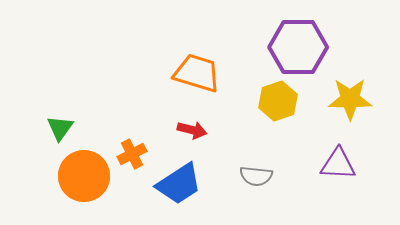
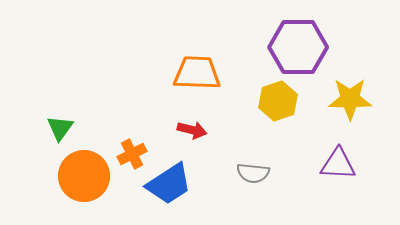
orange trapezoid: rotated 15 degrees counterclockwise
gray semicircle: moved 3 px left, 3 px up
blue trapezoid: moved 10 px left
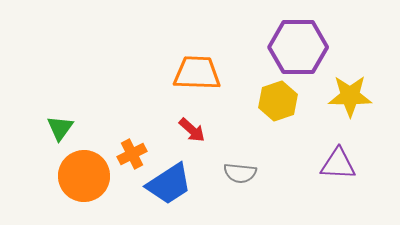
yellow star: moved 3 px up
red arrow: rotated 28 degrees clockwise
gray semicircle: moved 13 px left
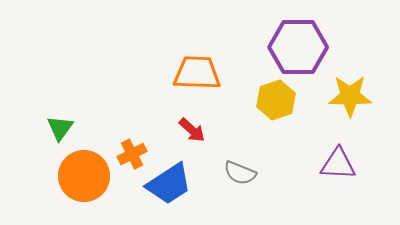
yellow hexagon: moved 2 px left, 1 px up
gray semicircle: rotated 16 degrees clockwise
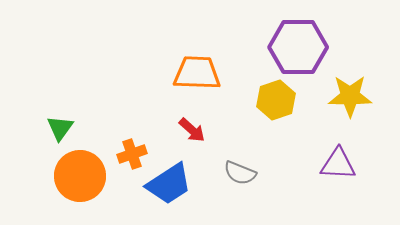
orange cross: rotated 8 degrees clockwise
orange circle: moved 4 px left
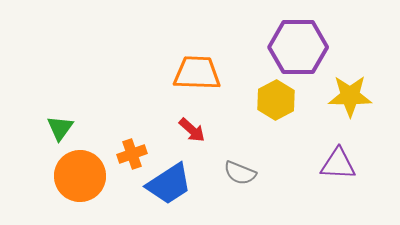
yellow hexagon: rotated 9 degrees counterclockwise
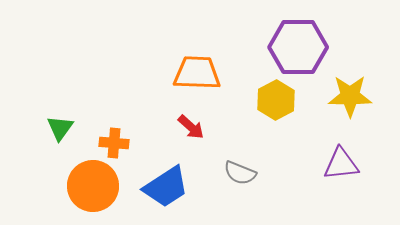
red arrow: moved 1 px left, 3 px up
orange cross: moved 18 px left, 11 px up; rotated 24 degrees clockwise
purple triangle: moved 3 px right; rotated 9 degrees counterclockwise
orange circle: moved 13 px right, 10 px down
blue trapezoid: moved 3 px left, 3 px down
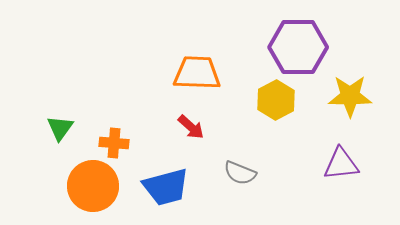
blue trapezoid: rotated 18 degrees clockwise
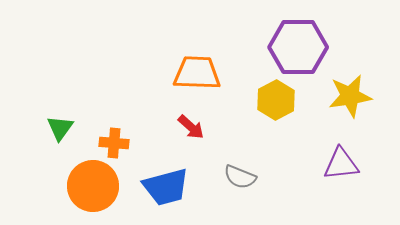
yellow star: rotated 9 degrees counterclockwise
gray semicircle: moved 4 px down
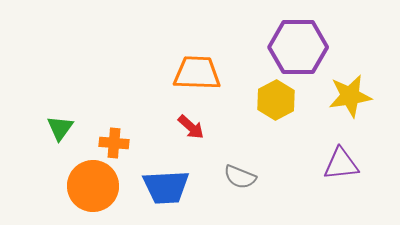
blue trapezoid: rotated 12 degrees clockwise
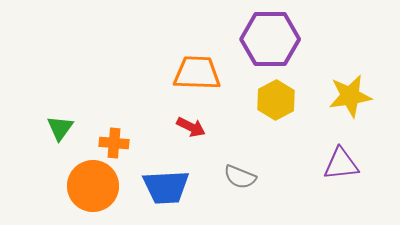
purple hexagon: moved 28 px left, 8 px up
red arrow: rotated 16 degrees counterclockwise
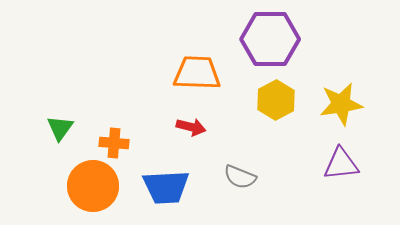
yellow star: moved 9 px left, 8 px down
red arrow: rotated 12 degrees counterclockwise
